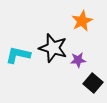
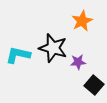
purple star: moved 2 px down
black square: moved 1 px right, 2 px down
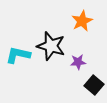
black star: moved 2 px left, 2 px up
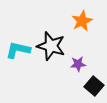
cyan L-shape: moved 5 px up
purple star: moved 2 px down
black square: moved 1 px down
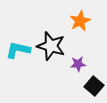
orange star: moved 2 px left
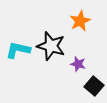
purple star: rotated 21 degrees clockwise
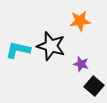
orange star: rotated 20 degrees clockwise
purple star: moved 3 px right
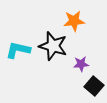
orange star: moved 6 px left
black star: moved 2 px right
purple star: rotated 21 degrees counterclockwise
